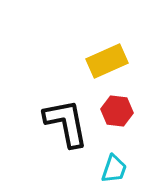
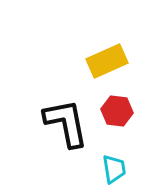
cyan trapezoid: rotated 28 degrees counterclockwise
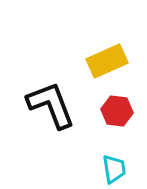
black L-shape: moved 15 px left, 18 px up; rotated 10 degrees counterclockwise
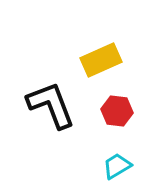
yellow rectangle: moved 6 px left, 1 px up
cyan trapezoid: moved 3 px right, 3 px up; rotated 112 degrees counterclockwise
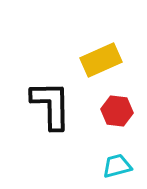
black L-shape: rotated 20 degrees clockwise
cyan trapezoid: rotated 16 degrees clockwise
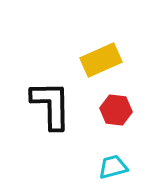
red hexagon: moved 1 px left, 1 px up
cyan trapezoid: moved 4 px left, 1 px down
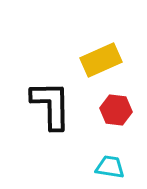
cyan trapezoid: moved 3 px left; rotated 24 degrees clockwise
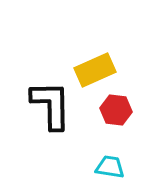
yellow rectangle: moved 6 px left, 10 px down
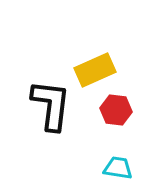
black L-shape: rotated 8 degrees clockwise
cyan trapezoid: moved 8 px right, 1 px down
